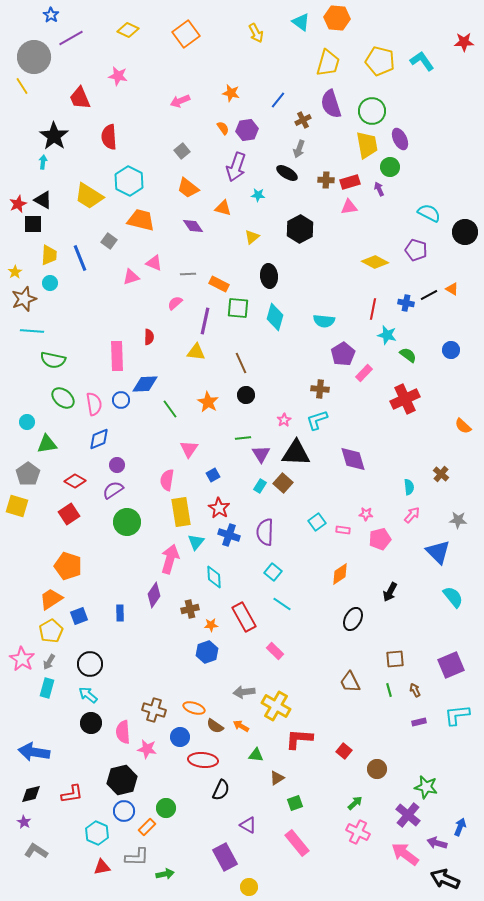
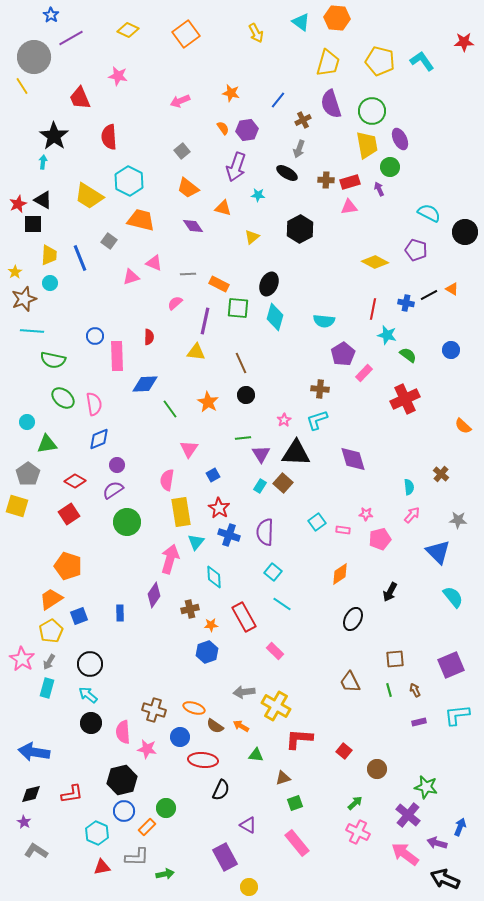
black ellipse at (269, 276): moved 8 px down; rotated 30 degrees clockwise
blue circle at (121, 400): moved 26 px left, 64 px up
brown triangle at (277, 778): moved 6 px right; rotated 14 degrees clockwise
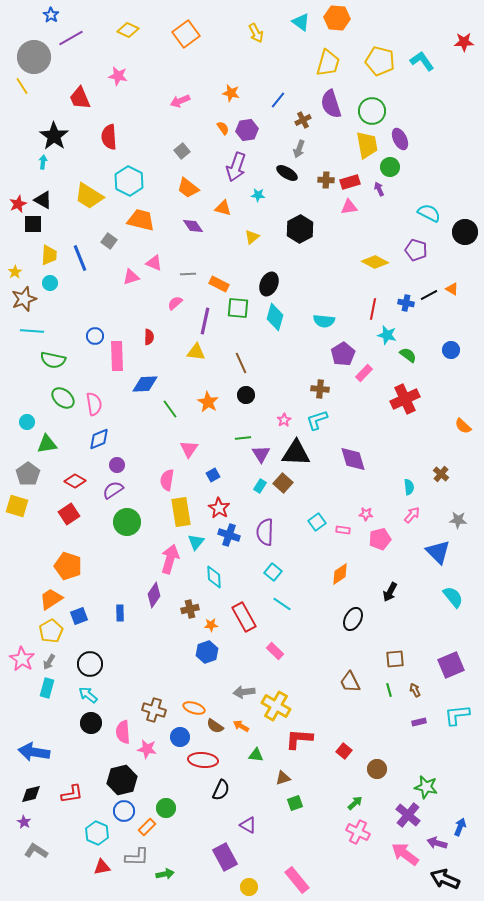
pink rectangle at (297, 843): moved 37 px down
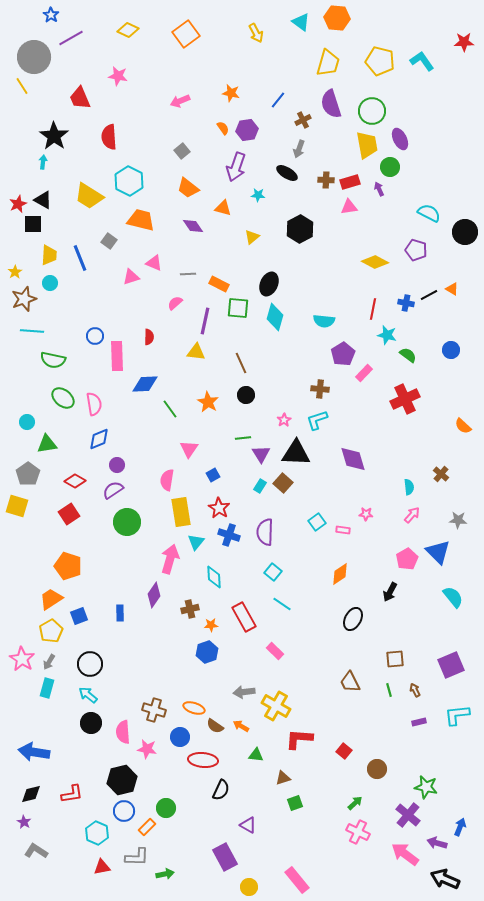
pink pentagon at (380, 539): moved 27 px right, 20 px down; rotated 15 degrees counterclockwise
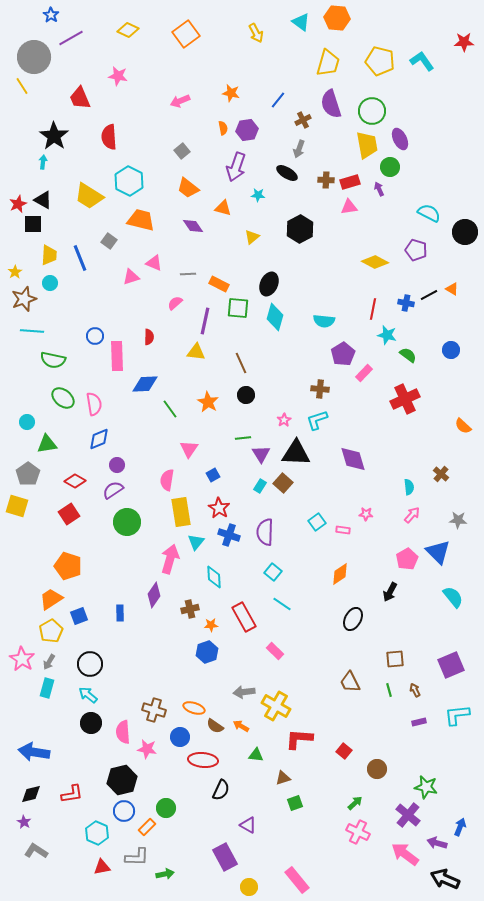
orange semicircle at (223, 128): rotated 24 degrees clockwise
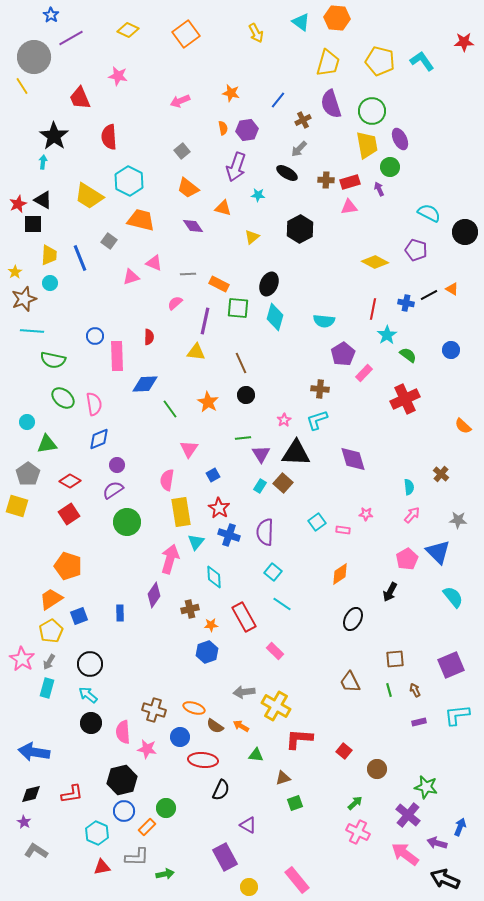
gray arrow at (299, 149): rotated 24 degrees clockwise
cyan star at (387, 335): rotated 24 degrees clockwise
red diamond at (75, 481): moved 5 px left
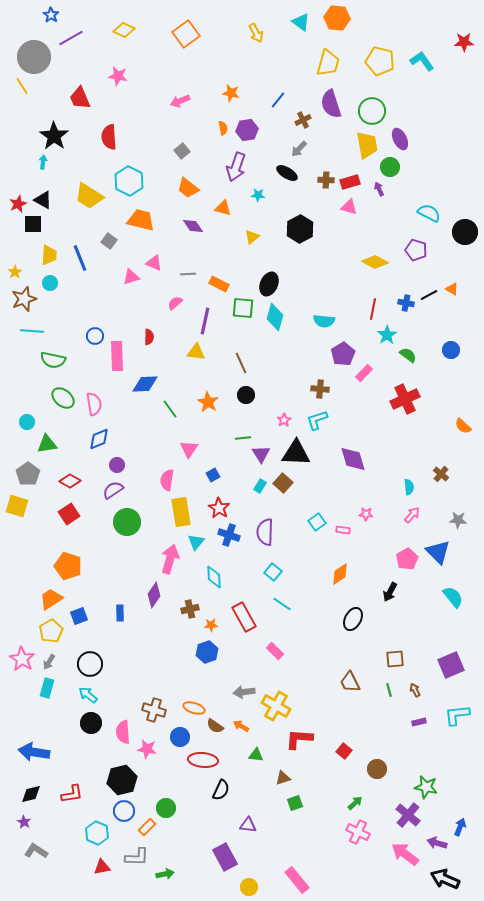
yellow diamond at (128, 30): moved 4 px left
pink triangle at (349, 207): rotated 24 degrees clockwise
green square at (238, 308): moved 5 px right
purple triangle at (248, 825): rotated 24 degrees counterclockwise
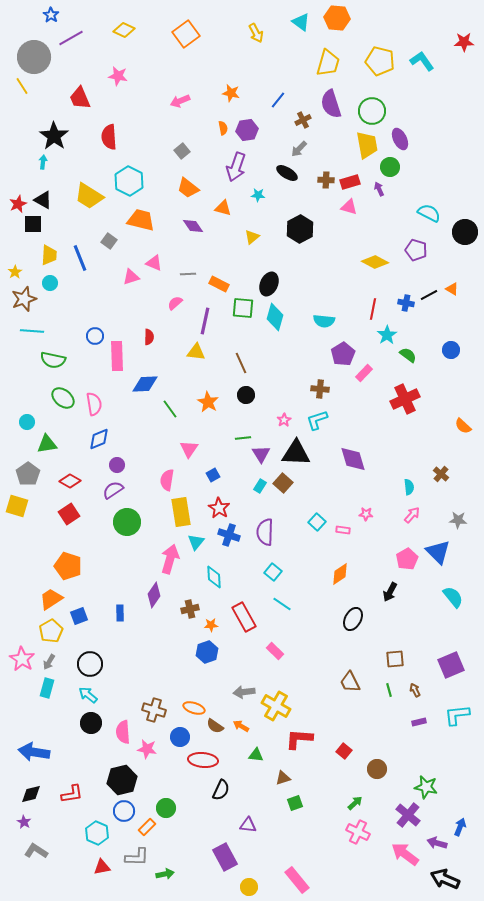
cyan square at (317, 522): rotated 12 degrees counterclockwise
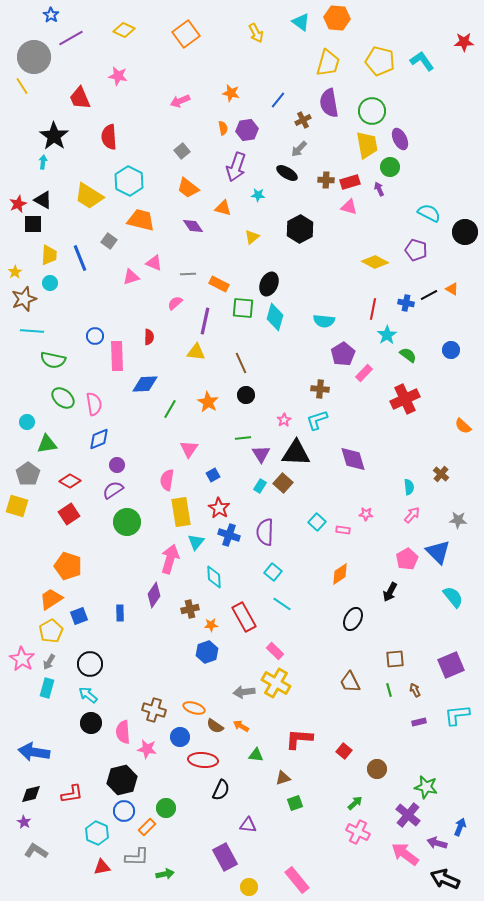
purple semicircle at (331, 104): moved 2 px left, 1 px up; rotated 8 degrees clockwise
green line at (170, 409): rotated 66 degrees clockwise
yellow cross at (276, 706): moved 23 px up
